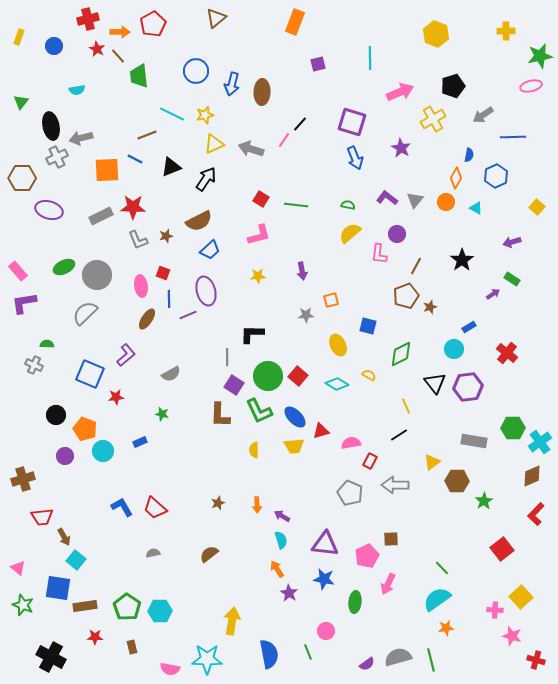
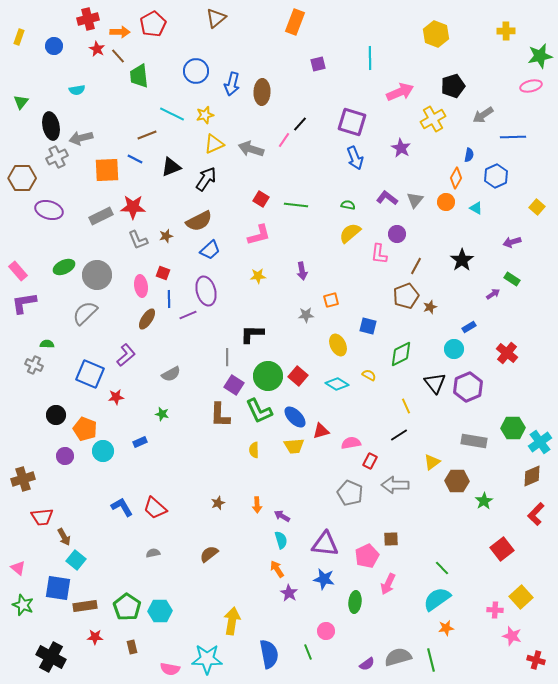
purple hexagon at (468, 387): rotated 16 degrees counterclockwise
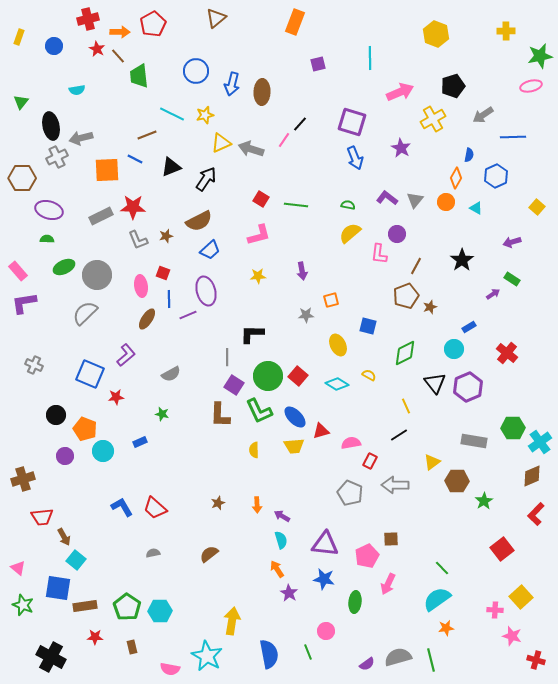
yellow triangle at (214, 144): moved 7 px right, 1 px up
green semicircle at (47, 344): moved 105 px up
green diamond at (401, 354): moved 4 px right, 1 px up
cyan star at (207, 659): moved 3 px up; rotated 28 degrees clockwise
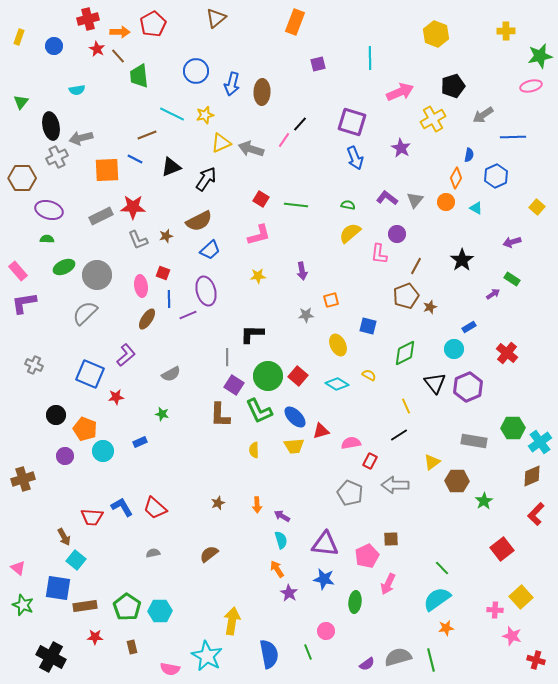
red trapezoid at (42, 517): moved 50 px right; rotated 10 degrees clockwise
